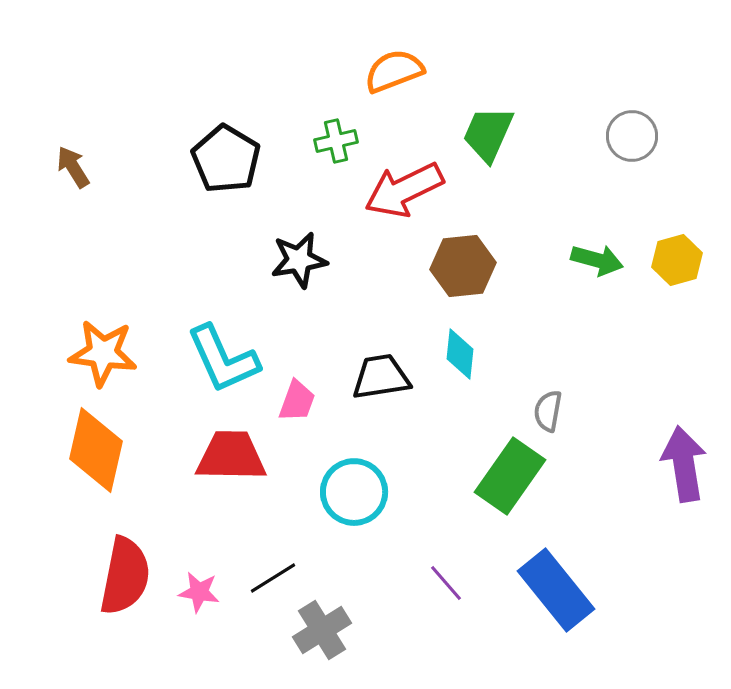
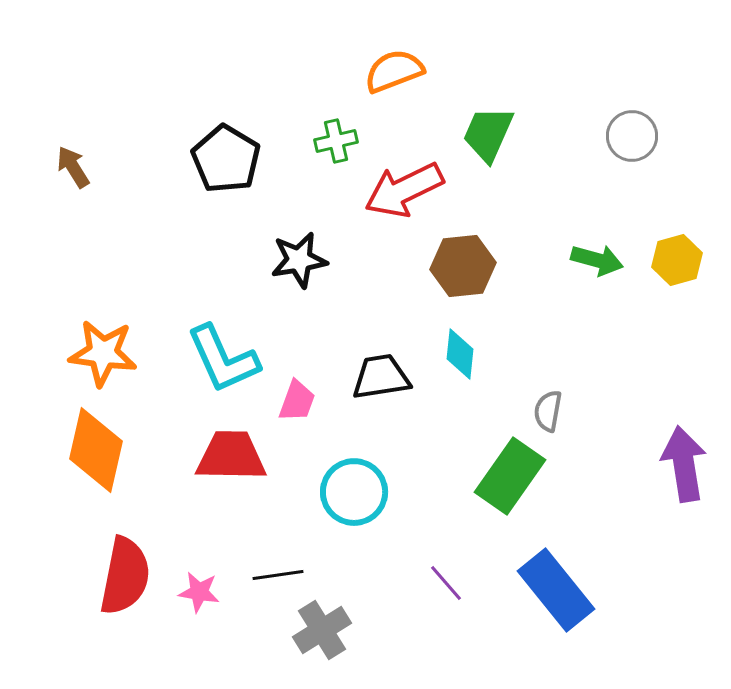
black line: moved 5 px right, 3 px up; rotated 24 degrees clockwise
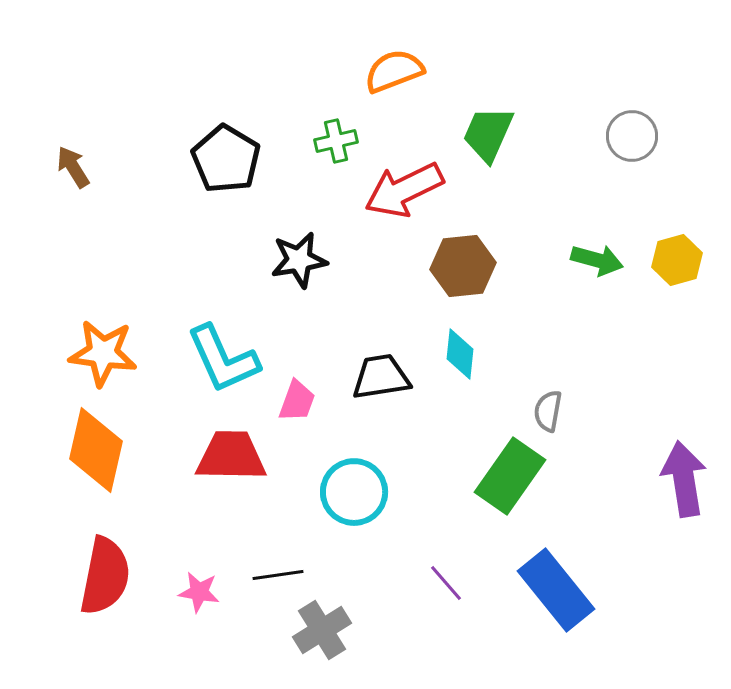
purple arrow: moved 15 px down
red semicircle: moved 20 px left
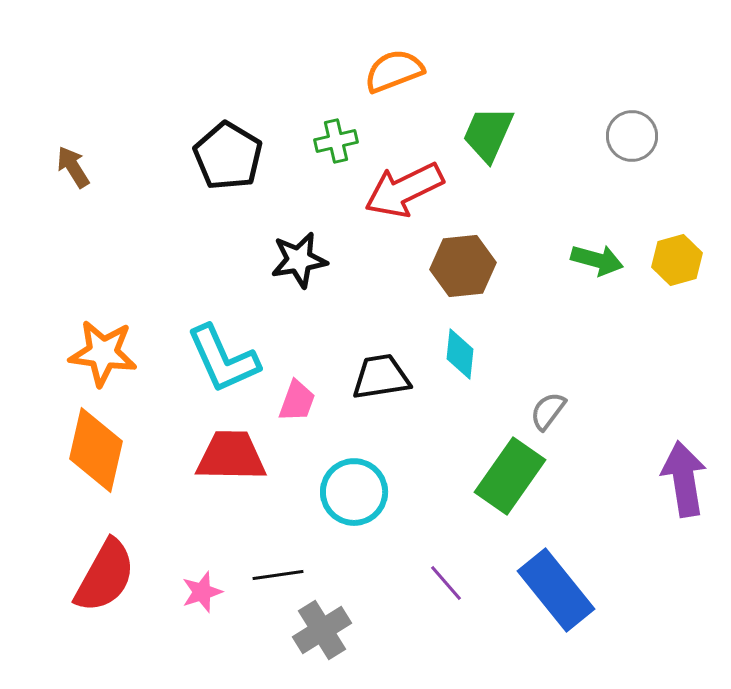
black pentagon: moved 2 px right, 3 px up
gray semicircle: rotated 27 degrees clockwise
red semicircle: rotated 18 degrees clockwise
pink star: moved 3 px right; rotated 27 degrees counterclockwise
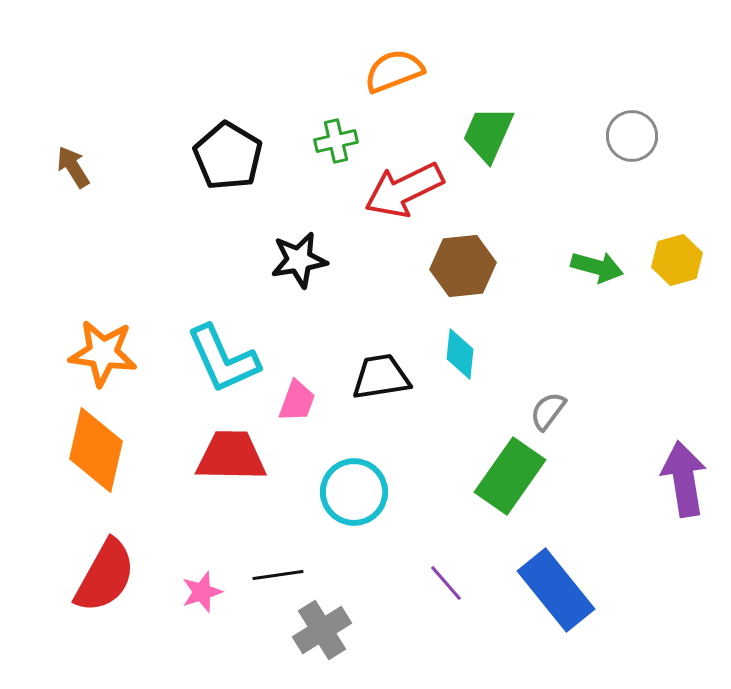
green arrow: moved 7 px down
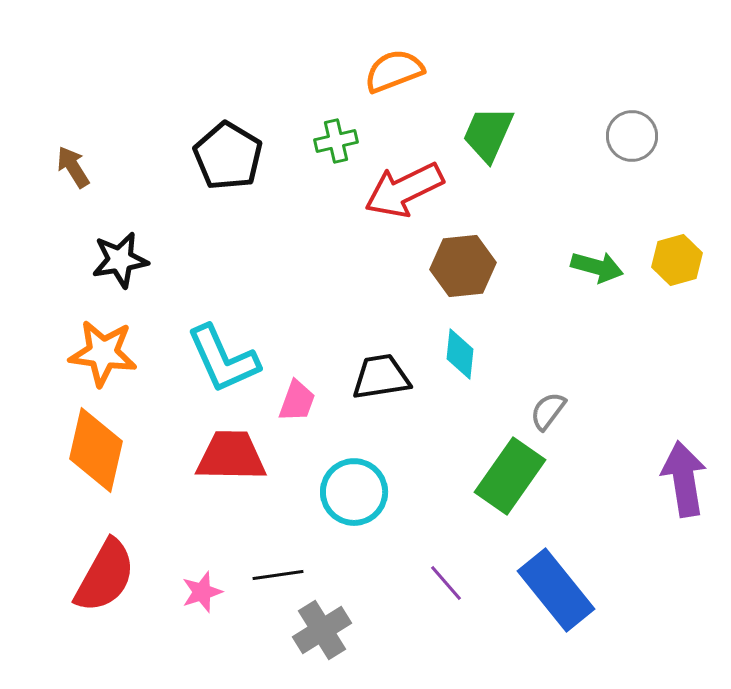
black star: moved 179 px left
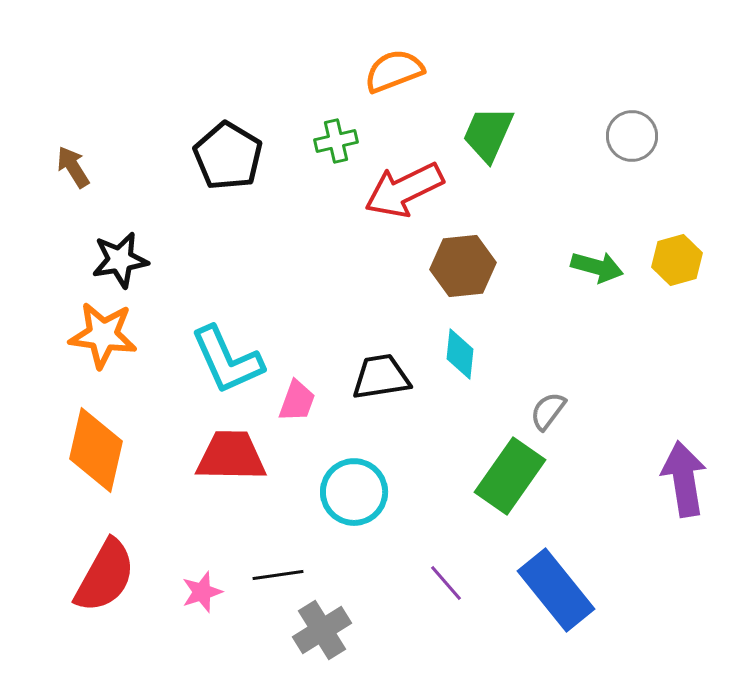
orange star: moved 18 px up
cyan L-shape: moved 4 px right, 1 px down
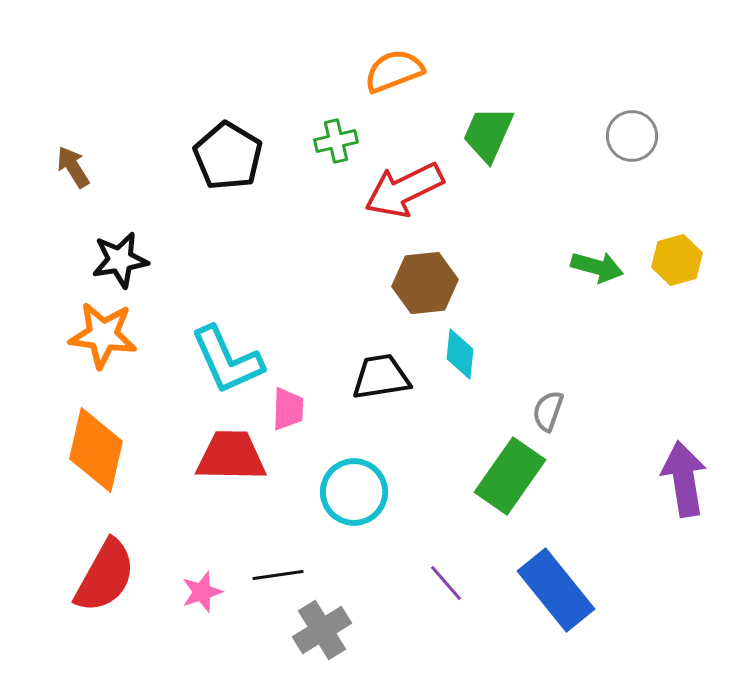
brown hexagon: moved 38 px left, 17 px down
pink trapezoid: moved 9 px left, 8 px down; rotated 18 degrees counterclockwise
gray semicircle: rotated 18 degrees counterclockwise
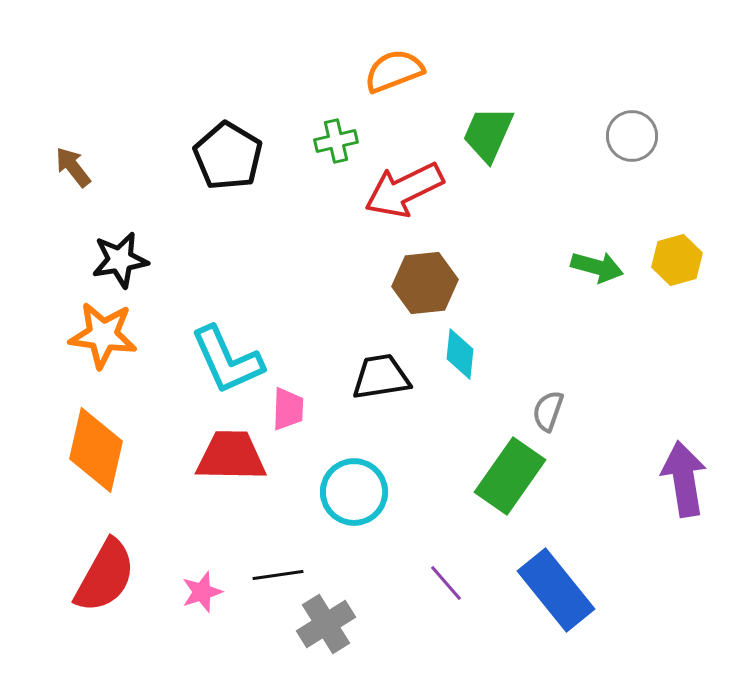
brown arrow: rotated 6 degrees counterclockwise
gray cross: moved 4 px right, 6 px up
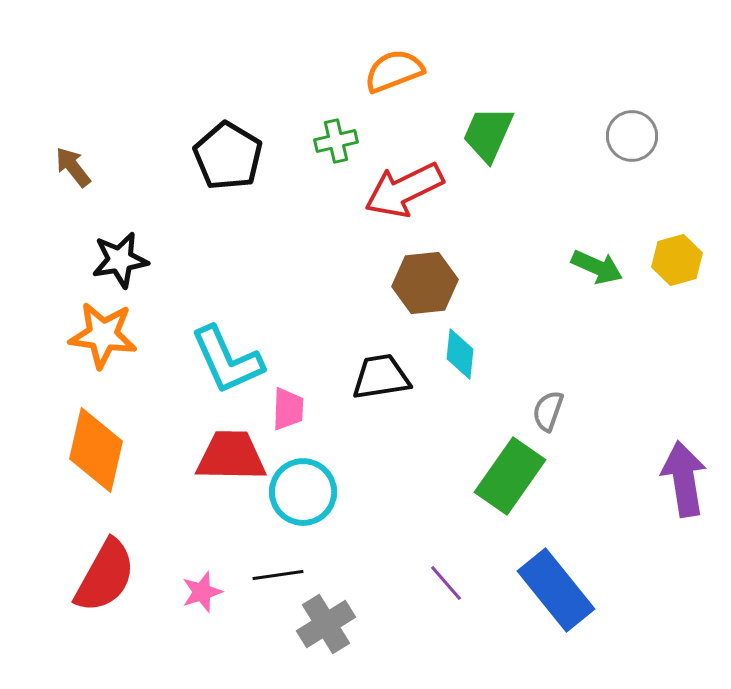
green arrow: rotated 9 degrees clockwise
cyan circle: moved 51 px left
